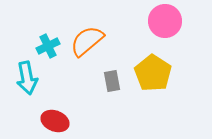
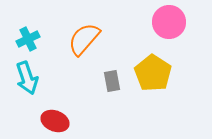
pink circle: moved 4 px right, 1 px down
orange semicircle: moved 3 px left, 2 px up; rotated 9 degrees counterclockwise
cyan cross: moved 20 px left, 7 px up
cyan arrow: rotated 8 degrees counterclockwise
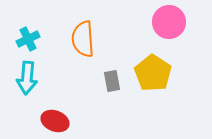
orange semicircle: moved 1 px left; rotated 45 degrees counterclockwise
cyan arrow: rotated 24 degrees clockwise
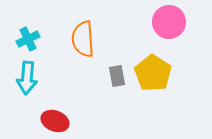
gray rectangle: moved 5 px right, 5 px up
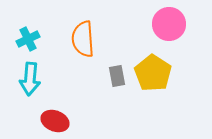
pink circle: moved 2 px down
cyan arrow: moved 3 px right, 1 px down
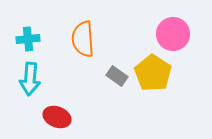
pink circle: moved 4 px right, 10 px down
cyan cross: rotated 20 degrees clockwise
gray rectangle: rotated 45 degrees counterclockwise
red ellipse: moved 2 px right, 4 px up
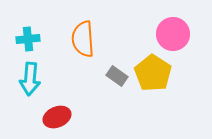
red ellipse: rotated 44 degrees counterclockwise
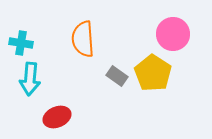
cyan cross: moved 7 px left, 4 px down; rotated 15 degrees clockwise
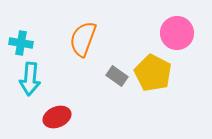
pink circle: moved 4 px right, 1 px up
orange semicircle: rotated 24 degrees clockwise
yellow pentagon: rotated 6 degrees counterclockwise
